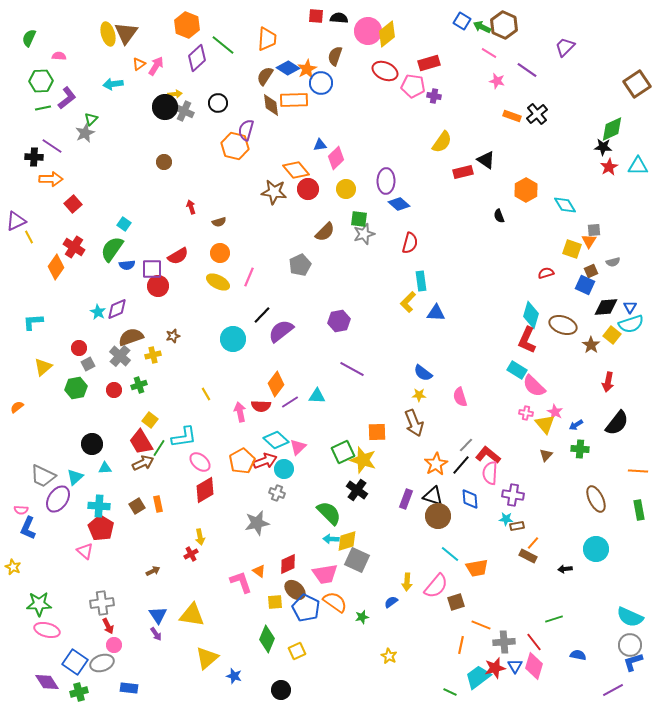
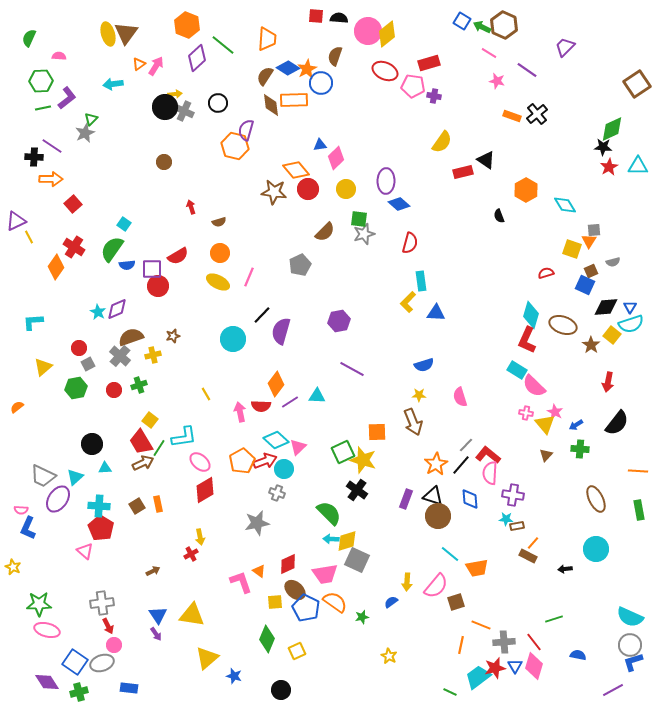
purple semicircle at (281, 331): rotated 36 degrees counterclockwise
blue semicircle at (423, 373): moved 1 px right, 8 px up; rotated 54 degrees counterclockwise
brown arrow at (414, 423): moved 1 px left, 1 px up
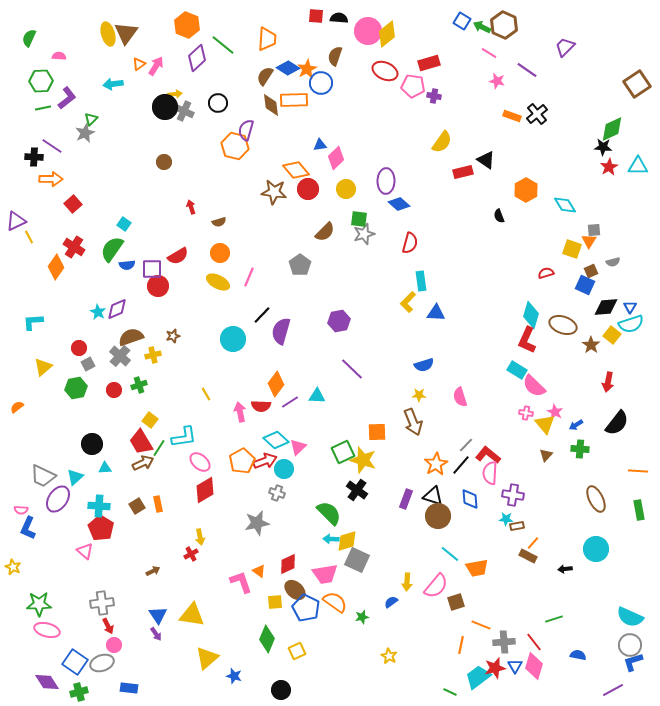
gray pentagon at (300, 265): rotated 10 degrees counterclockwise
purple line at (352, 369): rotated 15 degrees clockwise
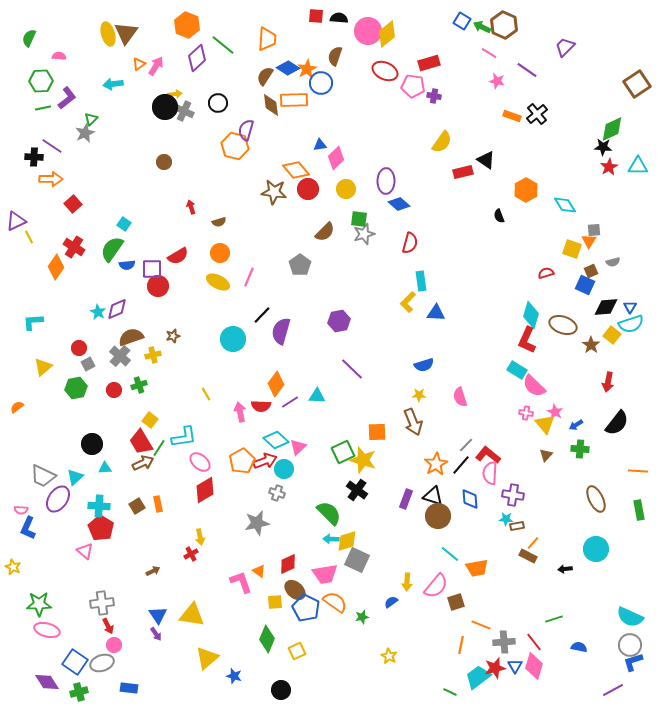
blue semicircle at (578, 655): moved 1 px right, 8 px up
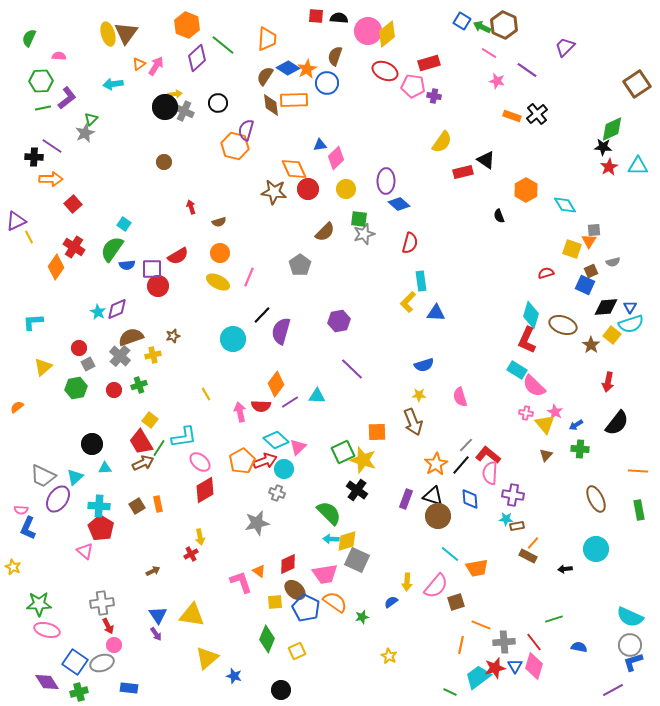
blue circle at (321, 83): moved 6 px right
orange diamond at (296, 170): moved 2 px left, 1 px up; rotated 16 degrees clockwise
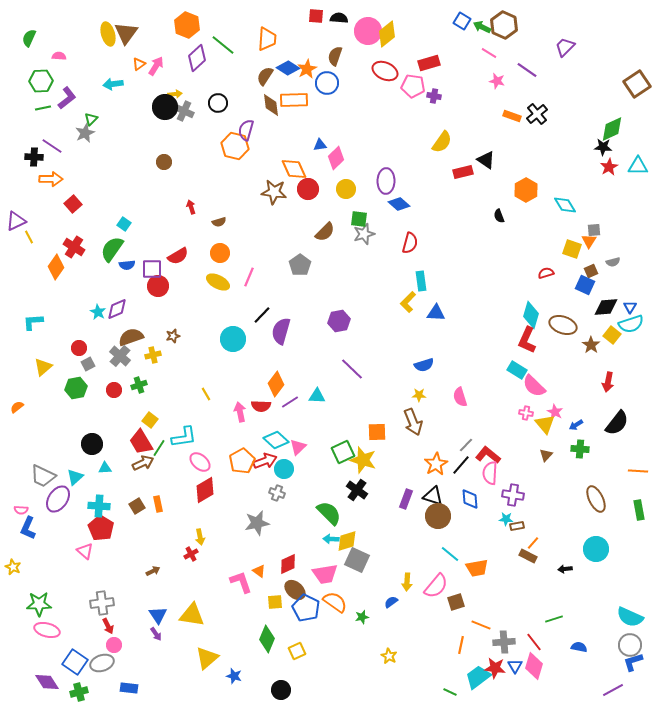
red star at (495, 668): rotated 20 degrees clockwise
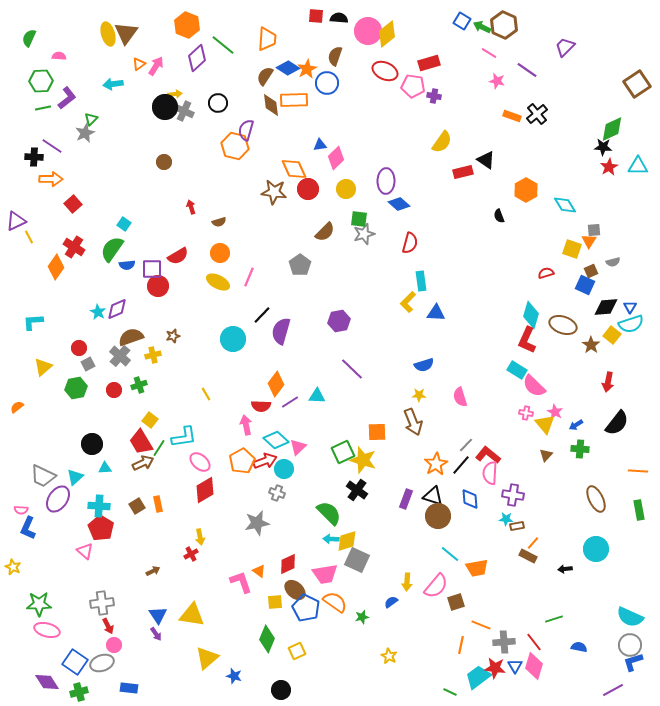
pink arrow at (240, 412): moved 6 px right, 13 px down
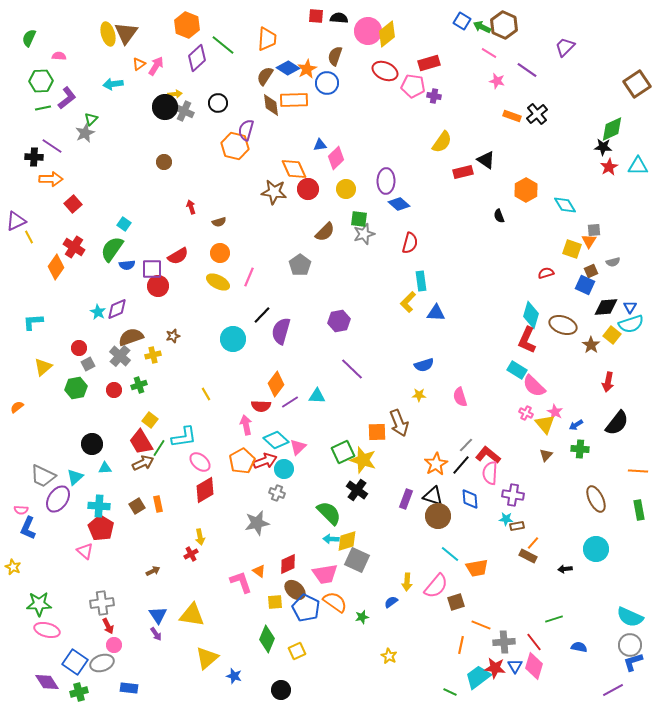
pink cross at (526, 413): rotated 16 degrees clockwise
brown arrow at (413, 422): moved 14 px left, 1 px down
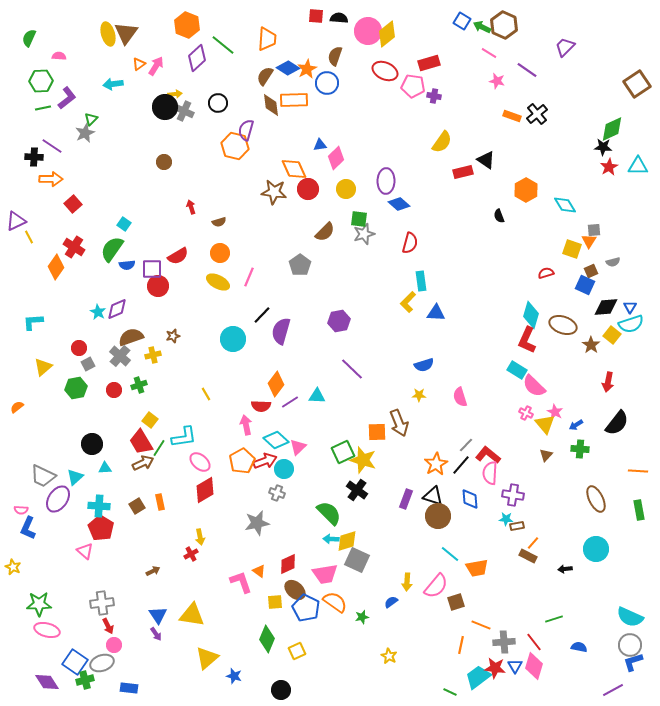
orange rectangle at (158, 504): moved 2 px right, 2 px up
green cross at (79, 692): moved 6 px right, 12 px up
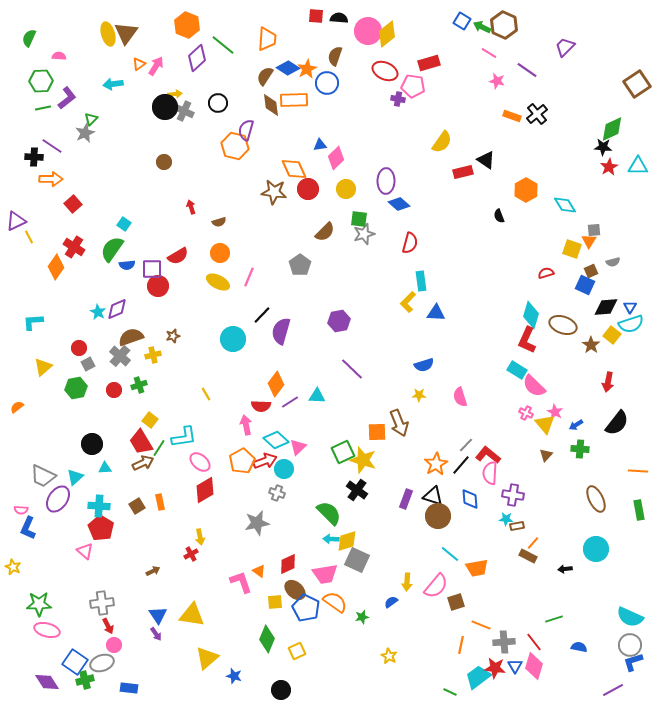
purple cross at (434, 96): moved 36 px left, 3 px down
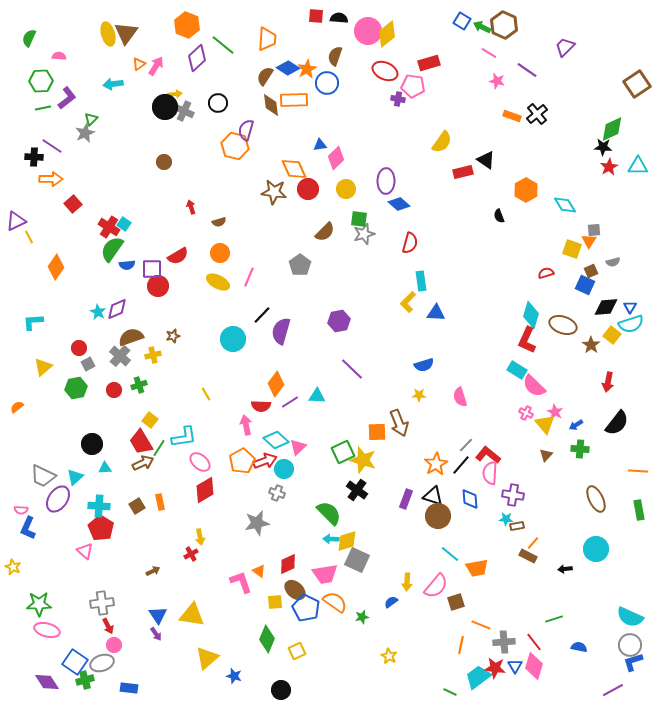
red cross at (74, 247): moved 35 px right, 20 px up
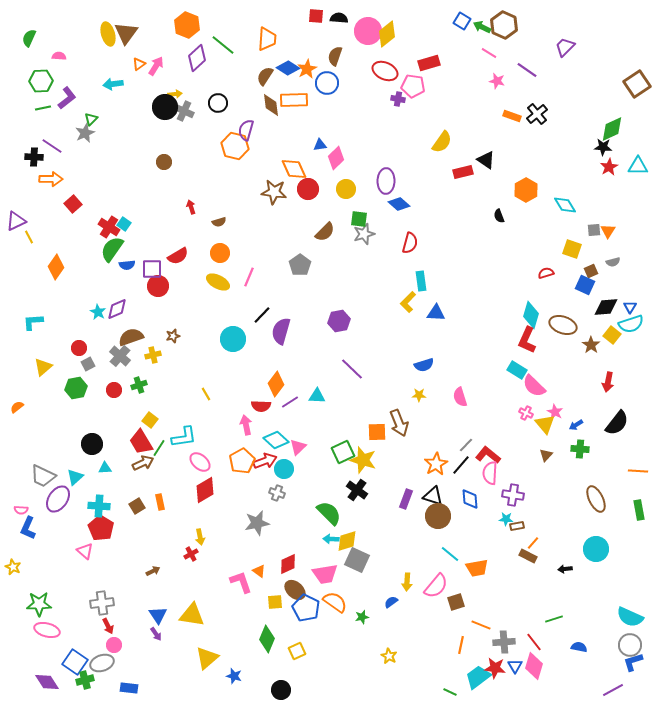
orange triangle at (589, 241): moved 19 px right, 10 px up
